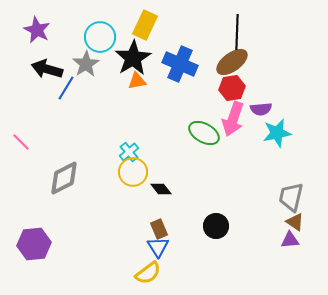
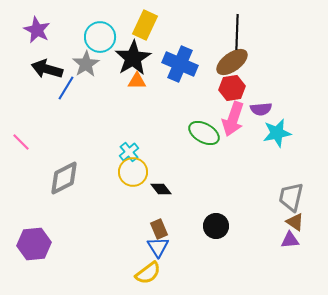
orange triangle: rotated 12 degrees clockwise
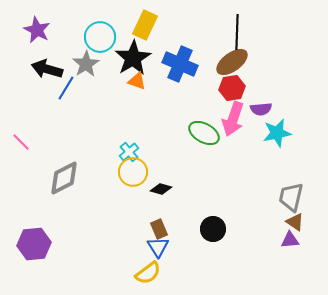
orange triangle: rotated 18 degrees clockwise
black diamond: rotated 35 degrees counterclockwise
black circle: moved 3 px left, 3 px down
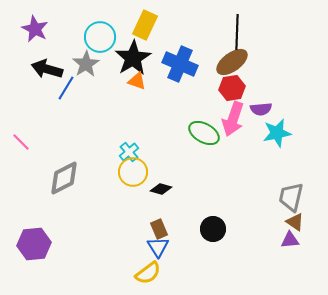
purple star: moved 2 px left, 1 px up
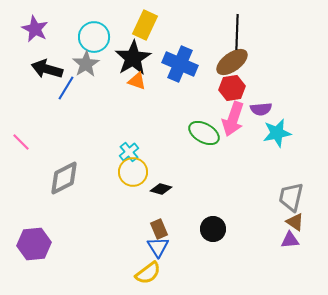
cyan circle: moved 6 px left
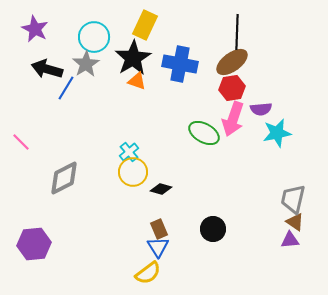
blue cross: rotated 12 degrees counterclockwise
gray trapezoid: moved 2 px right, 2 px down
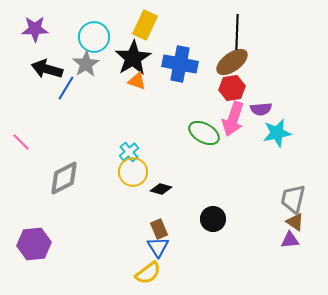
purple star: rotated 28 degrees counterclockwise
black circle: moved 10 px up
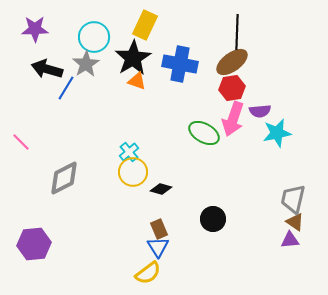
purple semicircle: moved 1 px left, 2 px down
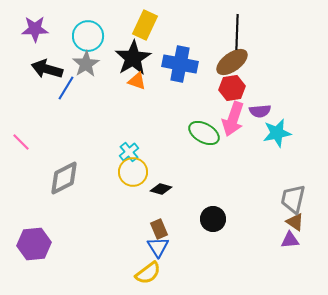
cyan circle: moved 6 px left, 1 px up
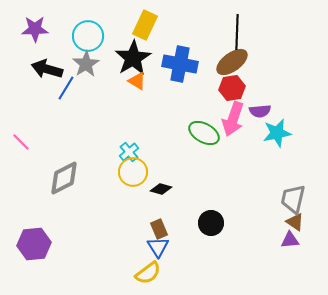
orange triangle: rotated 12 degrees clockwise
black circle: moved 2 px left, 4 px down
